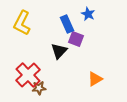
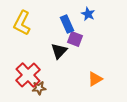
purple square: moved 1 px left
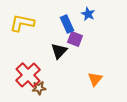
yellow L-shape: rotated 75 degrees clockwise
orange triangle: rotated 21 degrees counterclockwise
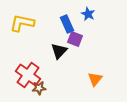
red cross: rotated 10 degrees counterclockwise
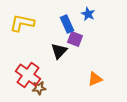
orange triangle: rotated 28 degrees clockwise
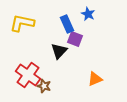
brown star: moved 5 px right, 2 px up; rotated 24 degrees clockwise
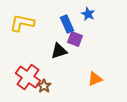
black triangle: rotated 30 degrees clockwise
red cross: moved 2 px down
brown star: rotated 16 degrees clockwise
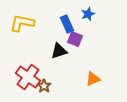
blue star: rotated 24 degrees clockwise
orange triangle: moved 2 px left
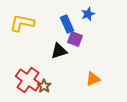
red cross: moved 3 px down
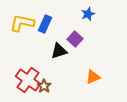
blue rectangle: moved 22 px left; rotated 48 degrees clockwise
purple square: rotated 21 degrees clockwise
orange triangle: moved 2 px up
